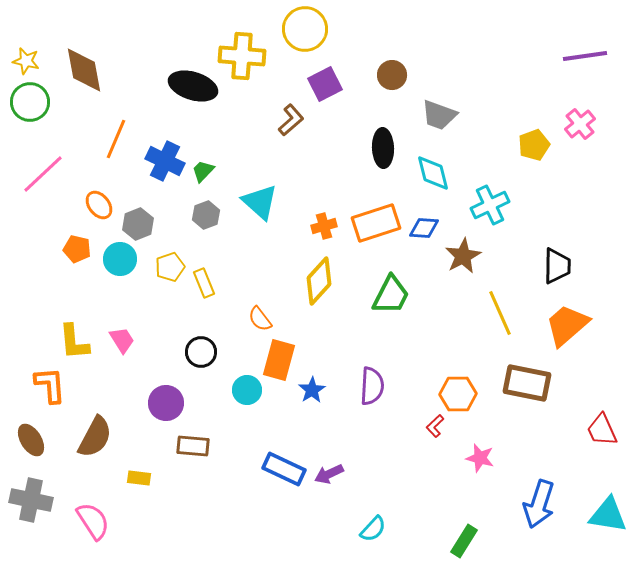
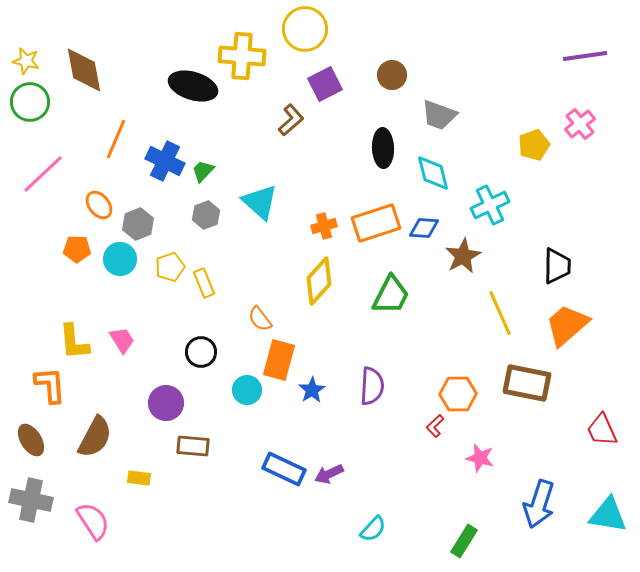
orange pentagon at (77, 249): rotated 12 degrees counterclockwise
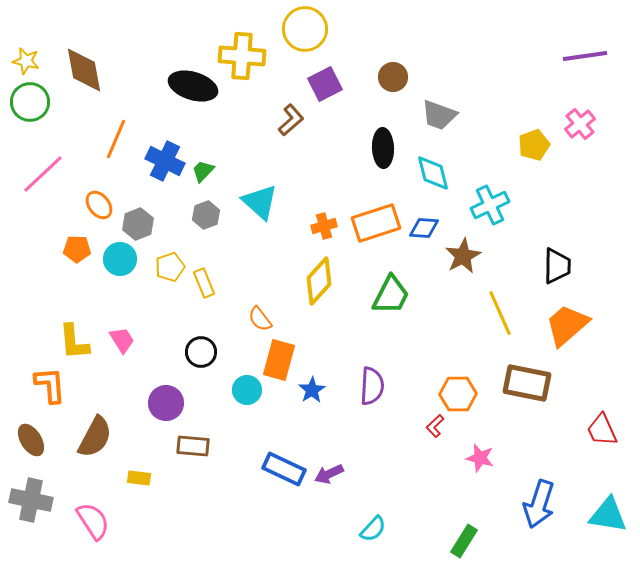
brown circle at (392, 75): moved 1 px right, 2 px down
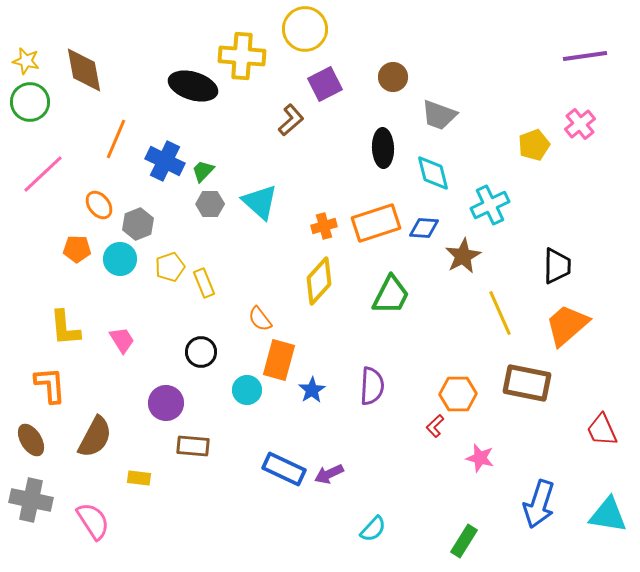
gray hexagon at (206, 215): moved 4 px right, 11 px up; rotated 20 degrees clockwise
yellow L-shape at (74, 342): moved 9 px left, 14 px up
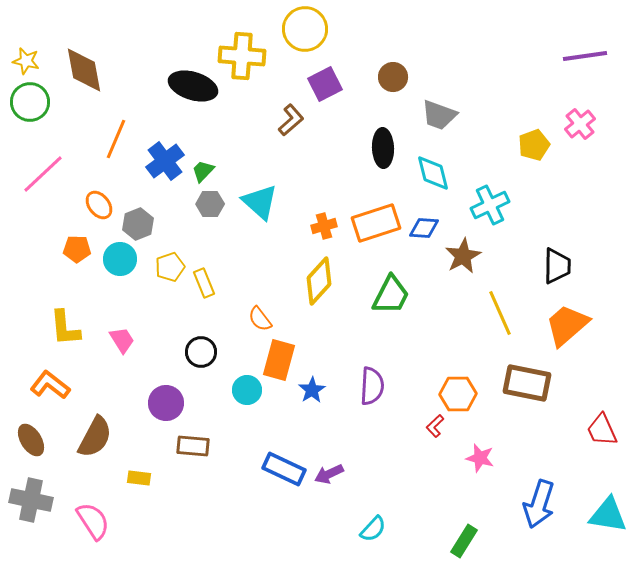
blue cross at (165, 161): rotated 27 degrees clockwise
orange L-shape at (50, 385): rotated 48 degrees counterclockwise
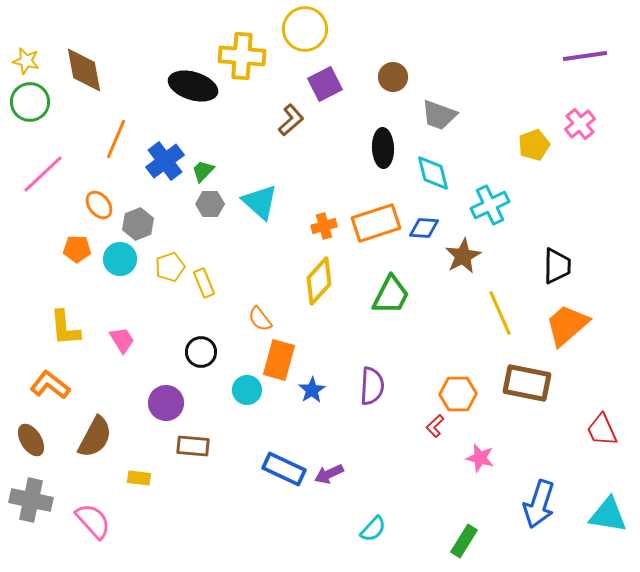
pink semicircle at (93, 521): rotated 9 degrees counterclockwise
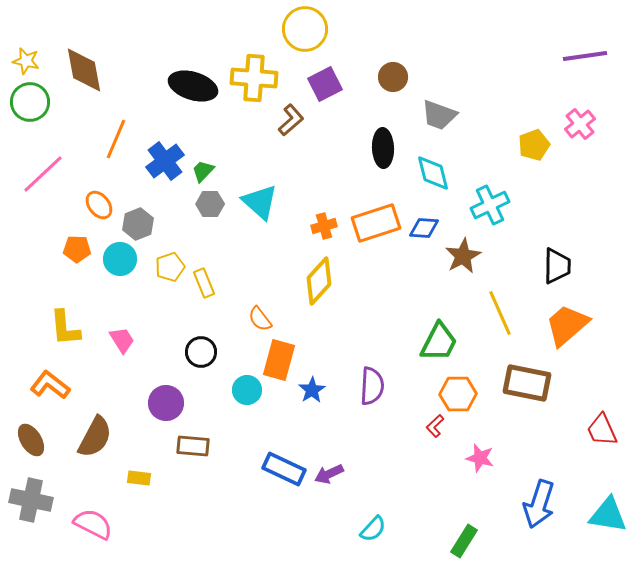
yellow cross at (242, 56): moved 12 px right, 22 px down
green trapezoid at (391, 295): moved 48 px right, 47 px down
pink semicircle at (93, 521): moved 3 px down; rotated 21 degrees counterclockwise
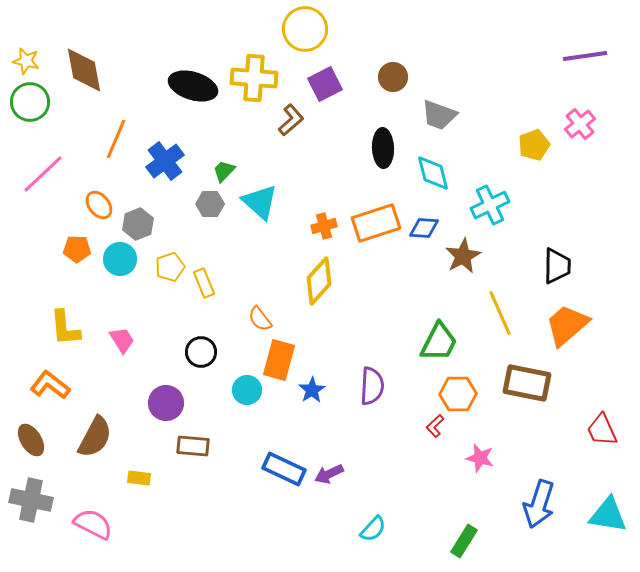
green trapezoid at (203, 171): moved 21 px right
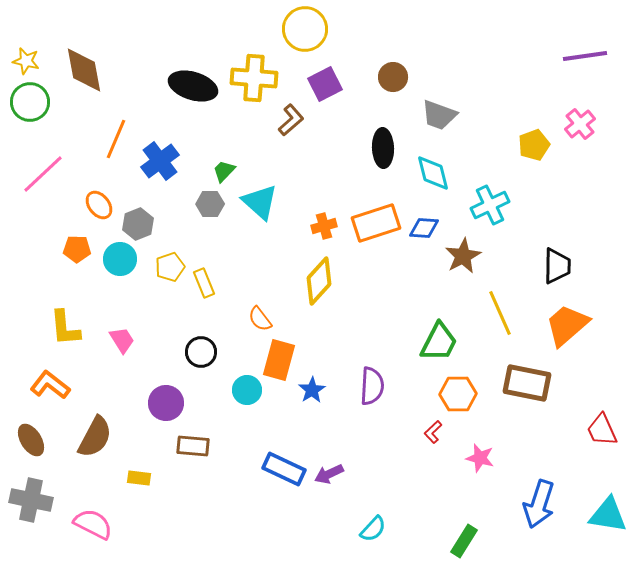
blue cross at (165, 161): moved 5 px left
red L-shape at (435, 426): moved 2 px left, 6 px down
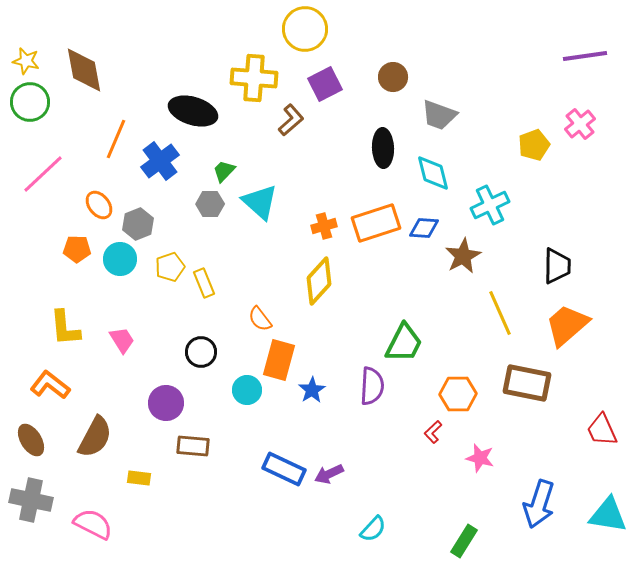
black ellipse at (193, 86): moved 25 px down
green trapezoid at (439, 342): moved 35 px left, 1 px down
